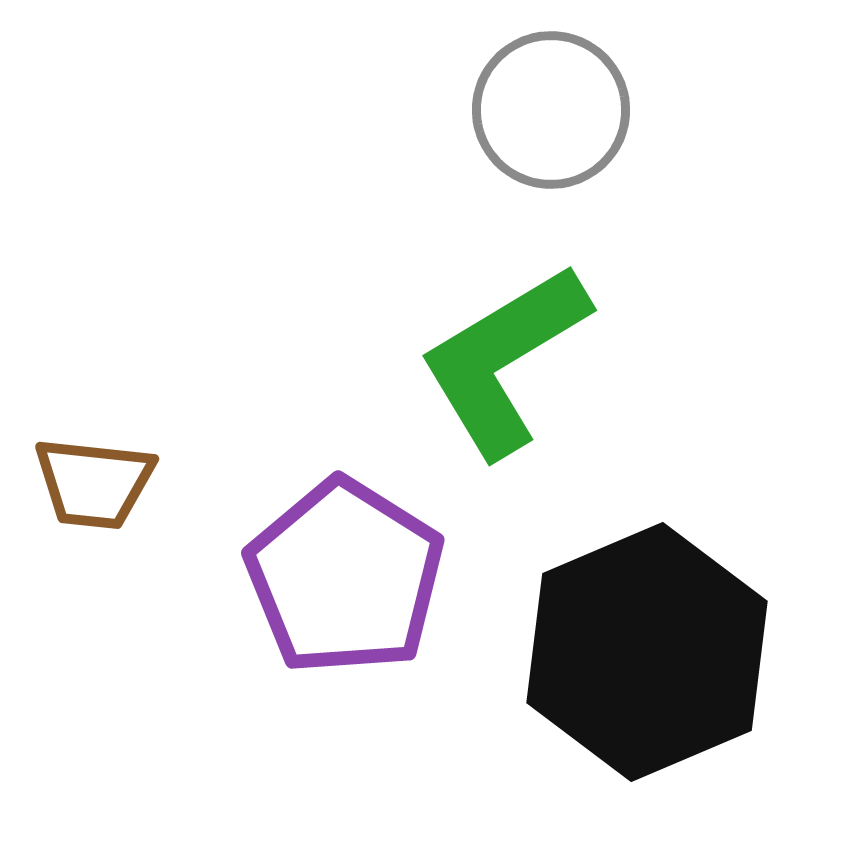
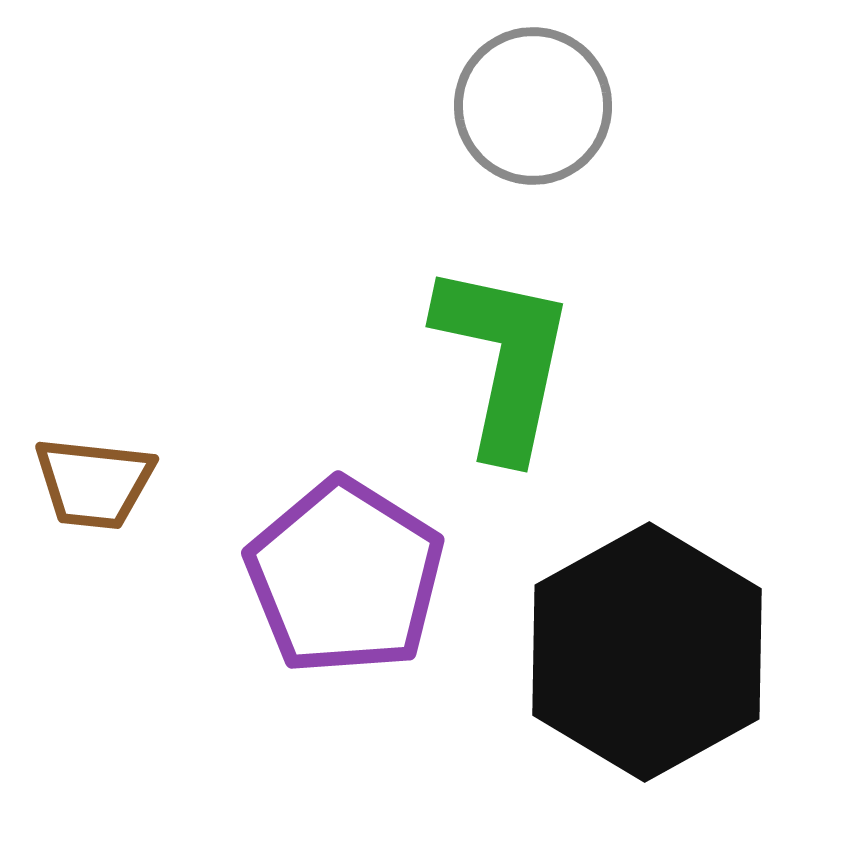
gray circle: moved 18 px left, 4 px up
green L-shape: rotated 133 degrees clockwise
black hexagon: rotated 6 degrees counterclockwise
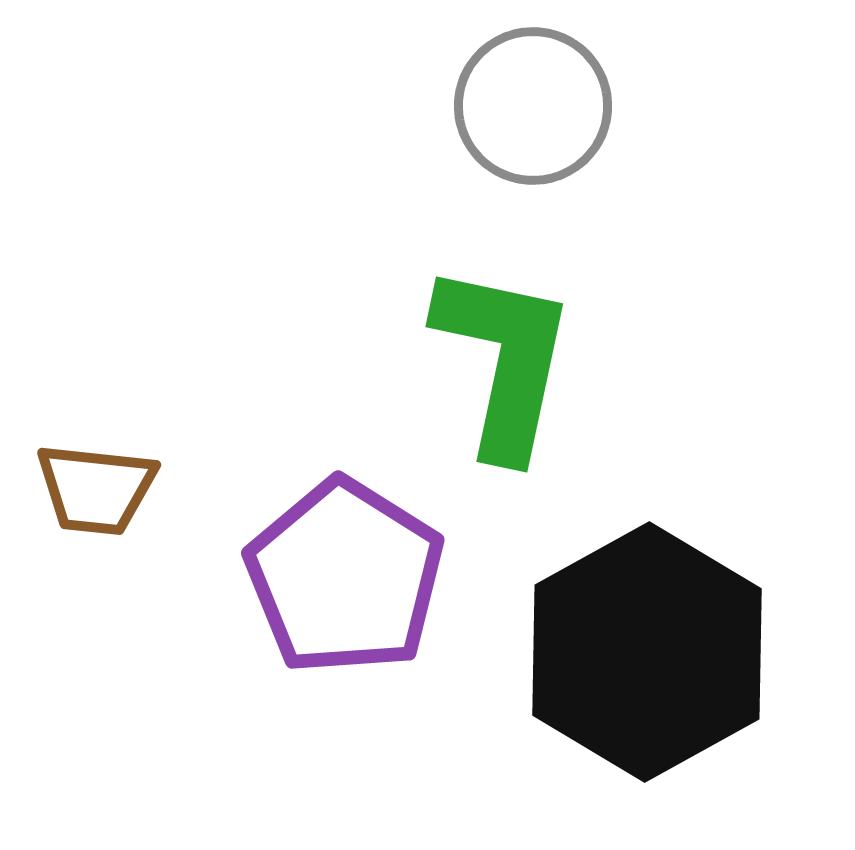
brown trapezoid: moved 2 px right, 6 px down
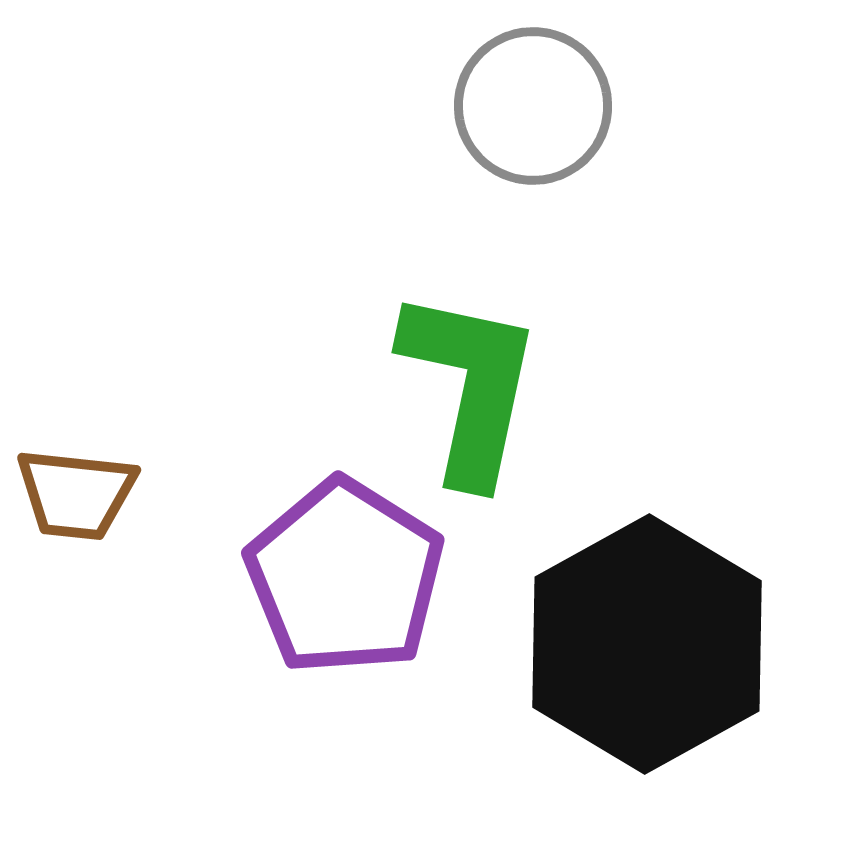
green L-shape: moved 34 px left, 26 px down
brown trapezoid: moved 20 px left, 5 px down
black hexagon: moved 8 px up
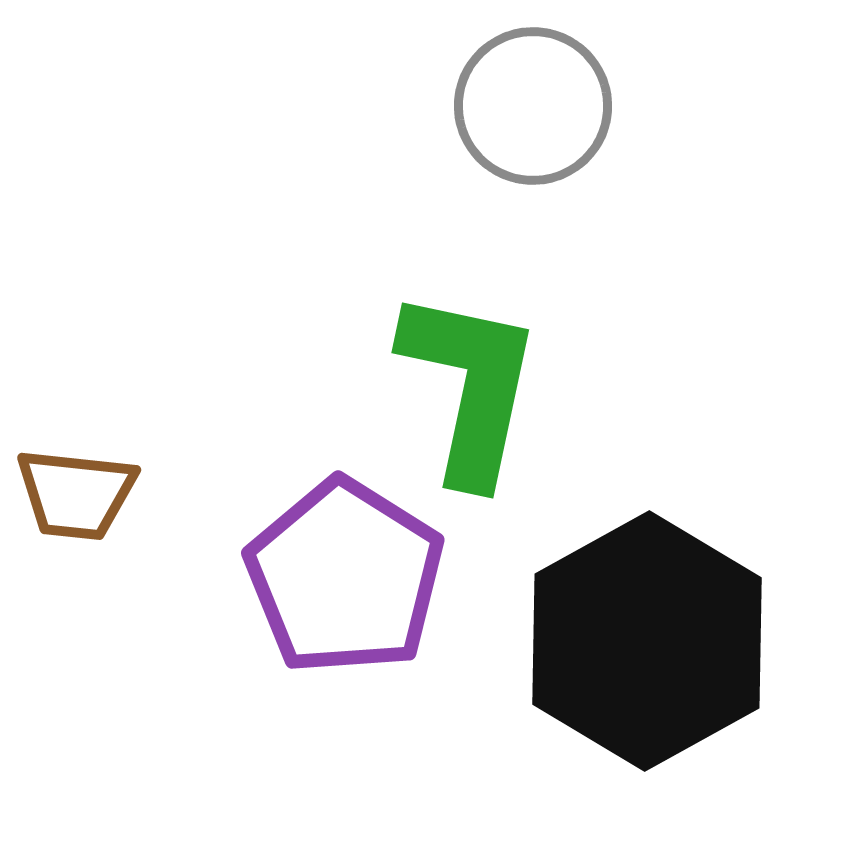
black hexagon: moved 3 px up
